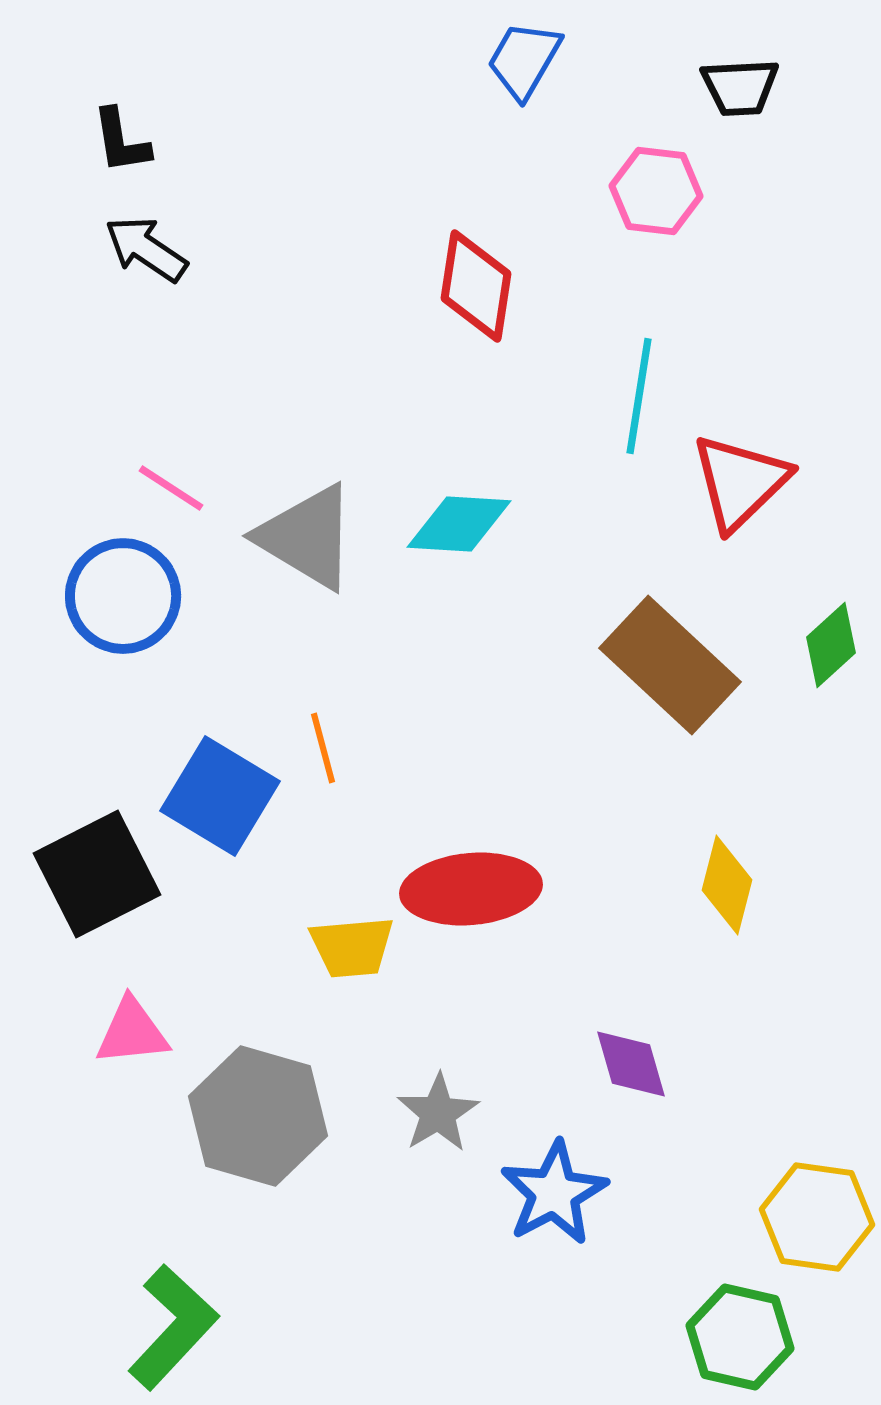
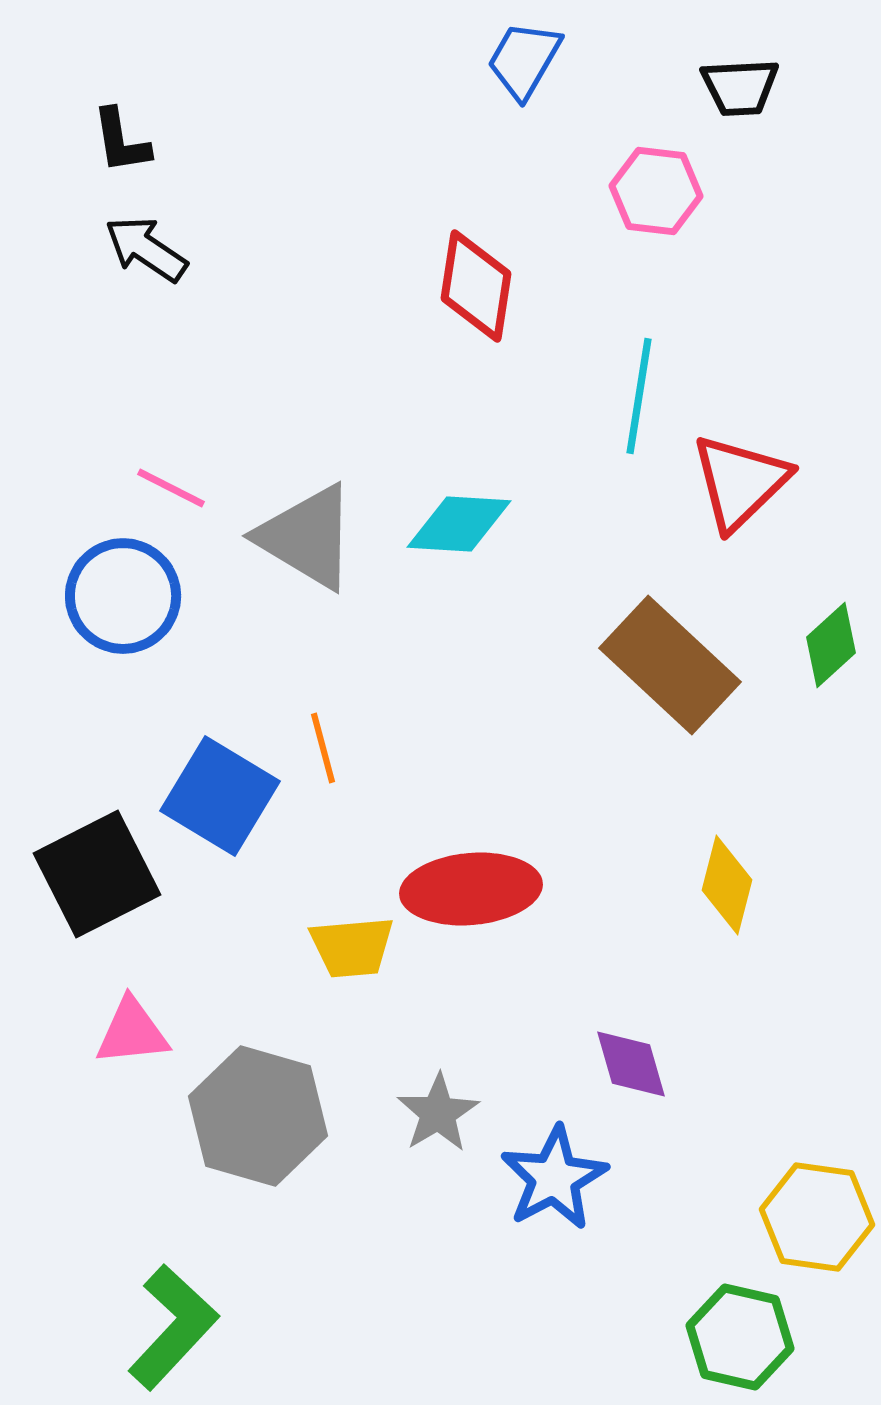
pink line: rotated 6 degrees counterclockwise
blue star: moved 15 px up
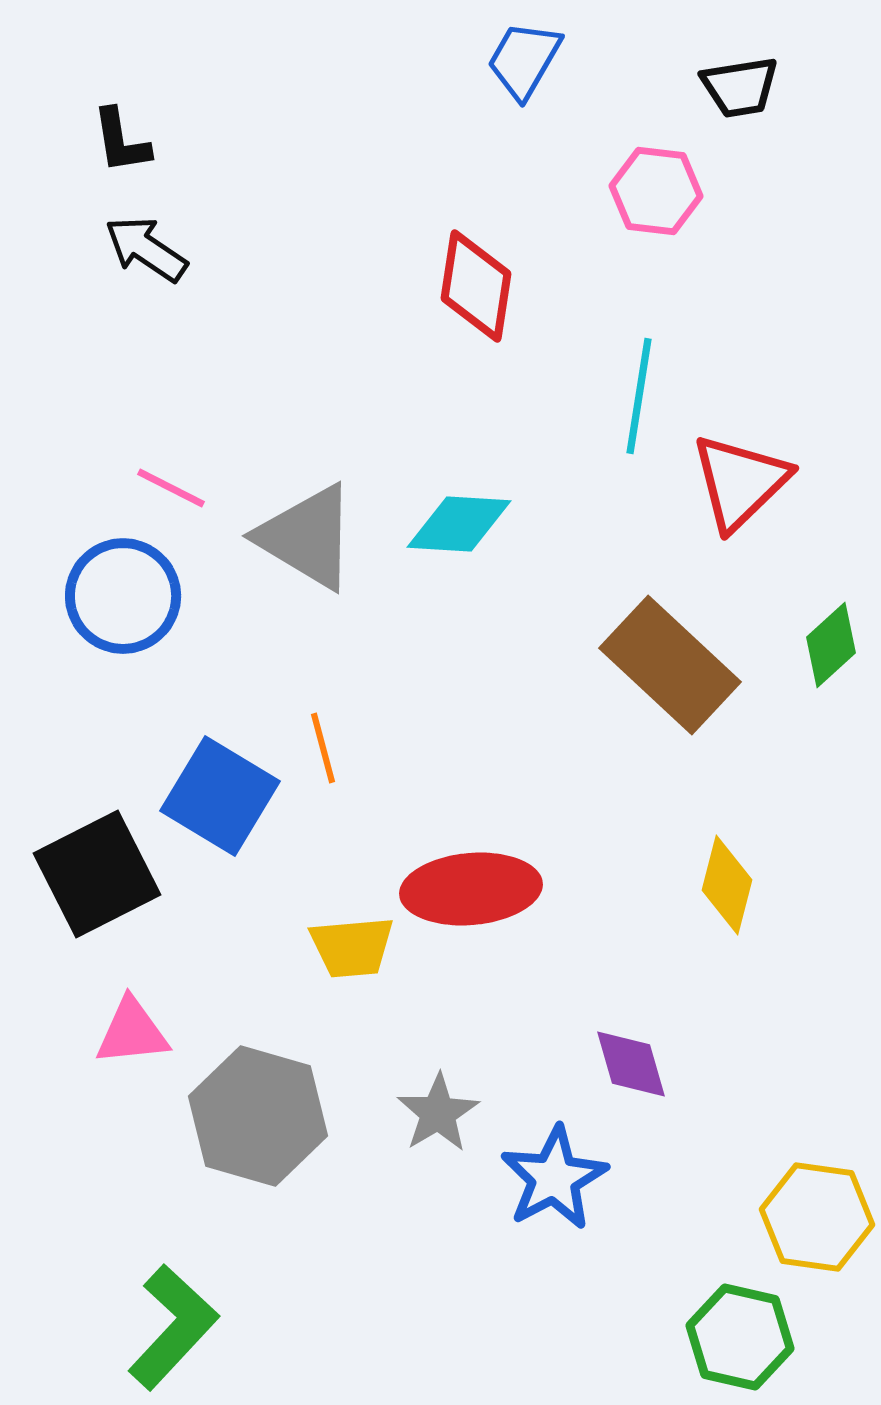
black trapezoid: rotated 6 degrees counterclockwise
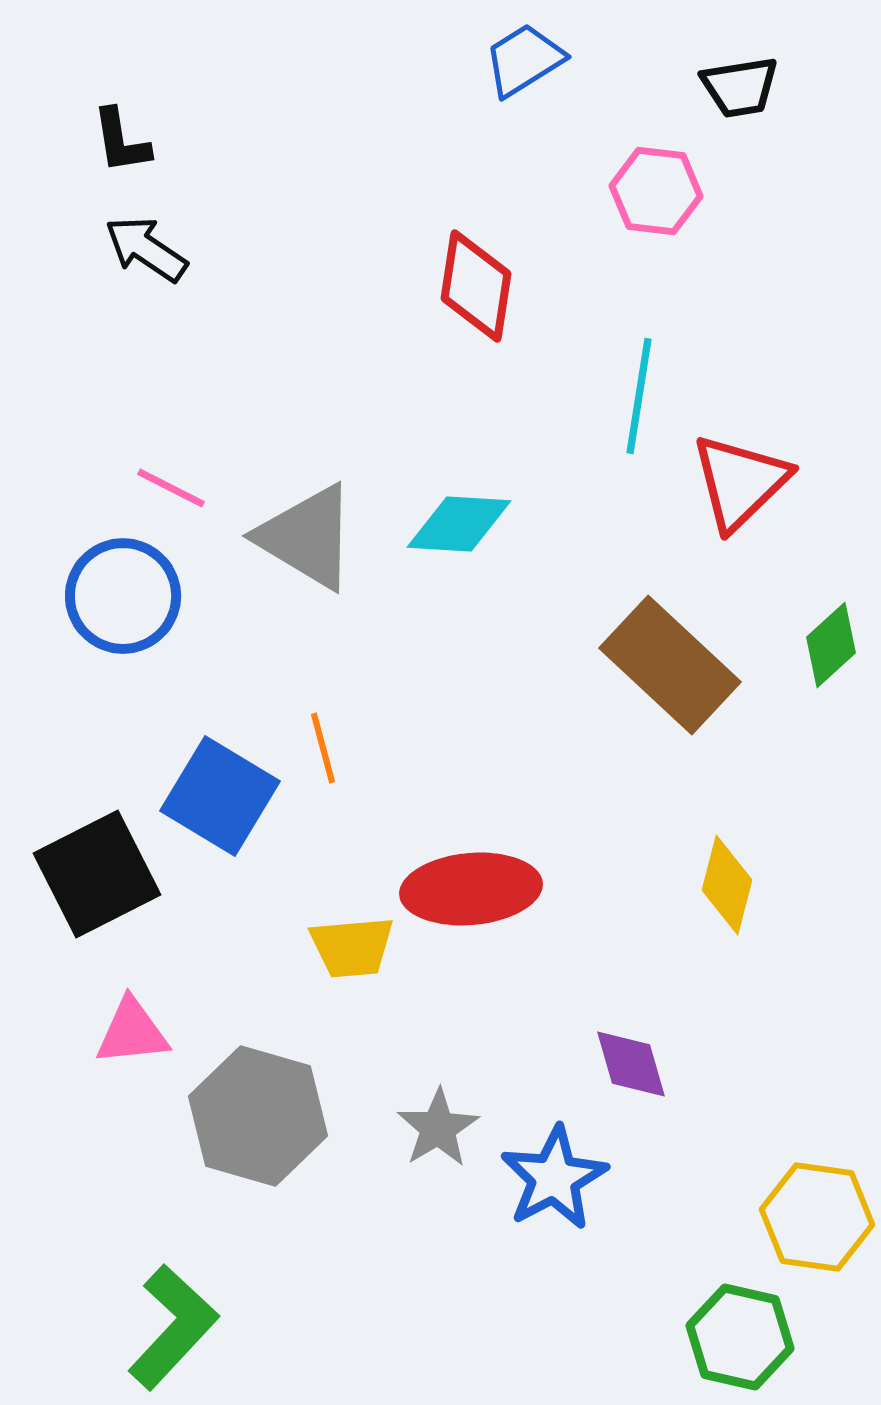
blue trapezoid: rotated 28 degrees clockwise
gray star: moved 15 px down
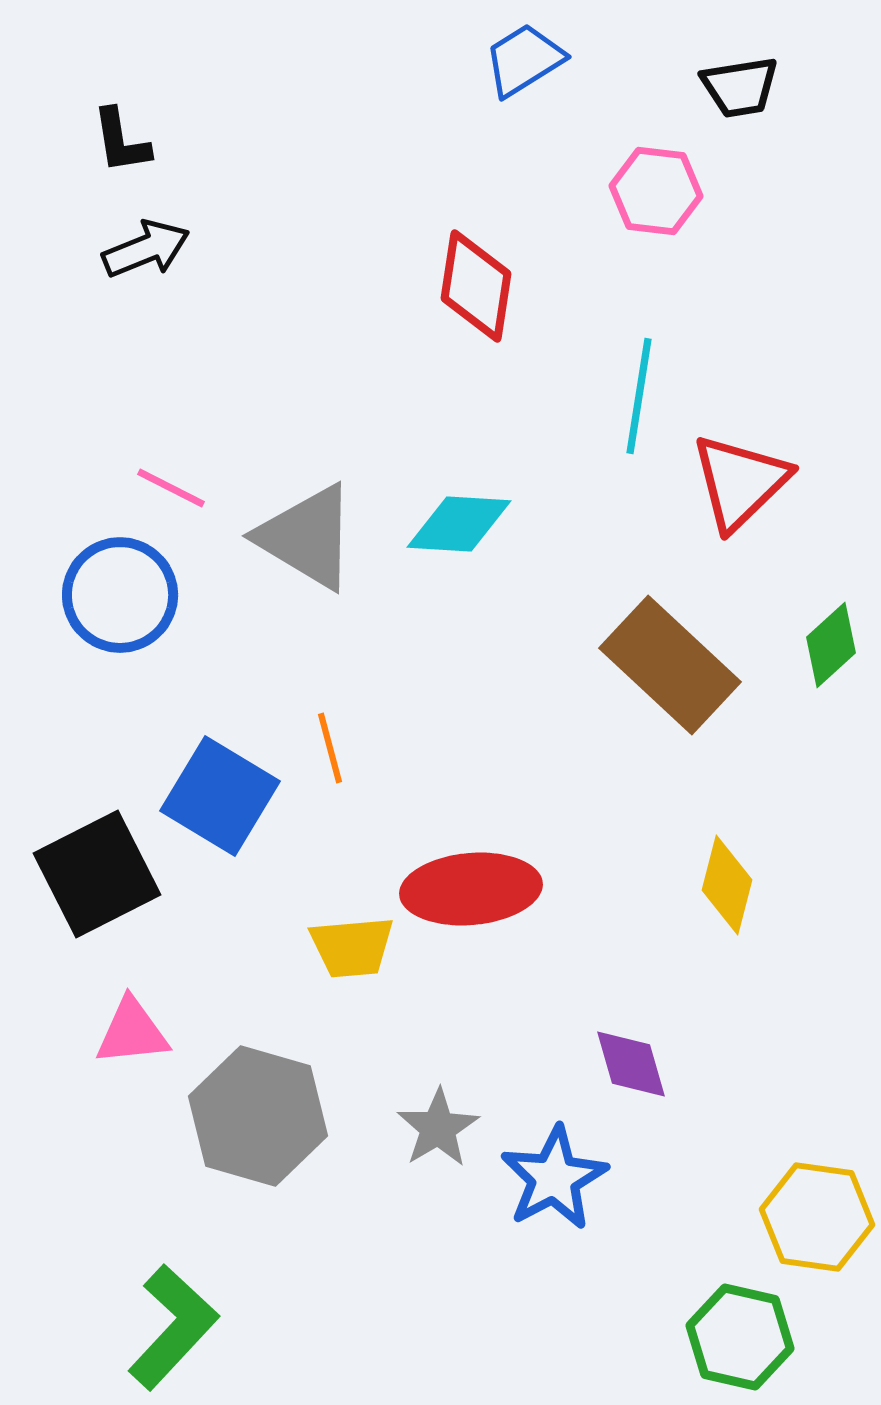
black arrow: rotated 124 degrees clockwise
blue circle: moved 3 px left, 1 px up
orange line: moved 7 px right
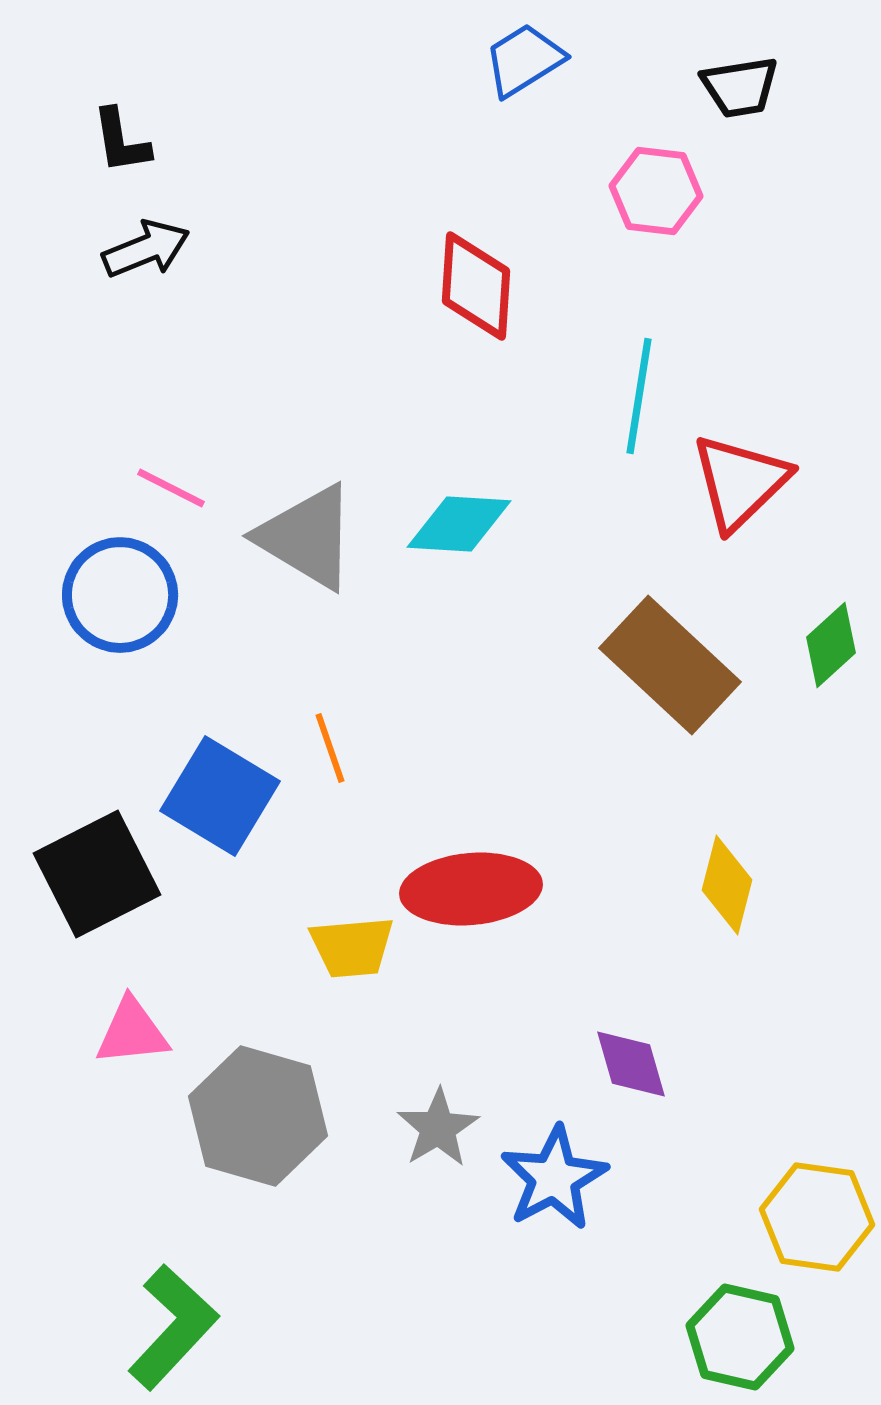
red diamond: rotated 5 degrees counterclockwise
orange line: rotated 4 degrees counterclockwise
